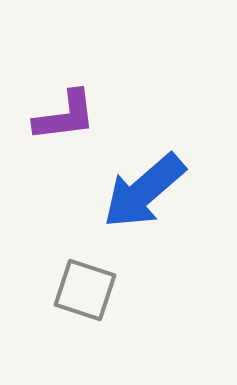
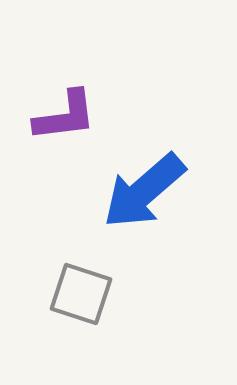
gray square: moved 4 px left, 4 px down
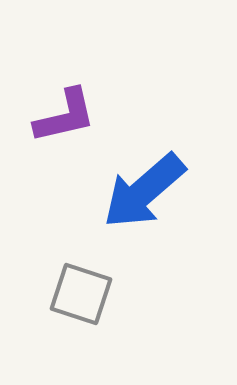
purple L-shape: rotated 6 degrees counterclockwise
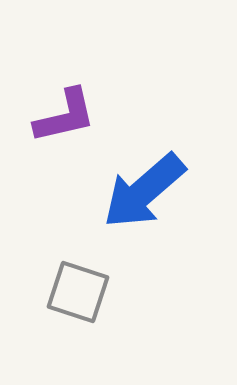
gray square: moved 3 px left, 2 px up
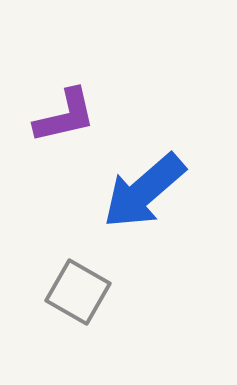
gray square: rotated 12 degrees clockwise
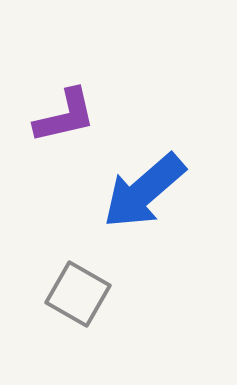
gray square: moved 2 px down
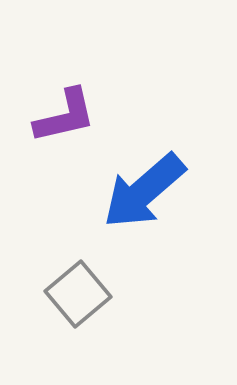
gray square: rotated 20 degrees clockwise
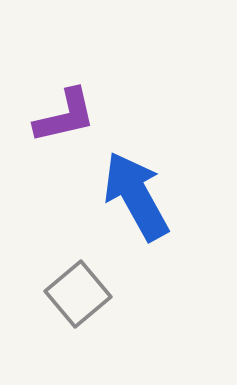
blue arrow: moved 8 px left, 5 px down; rotated 102 degrees clockwise
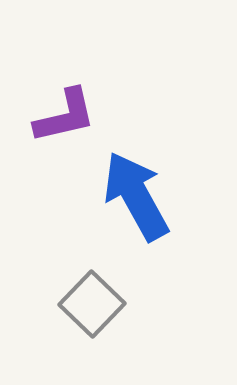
gray square: moved 14 px right, 10 px down; rotated 6 degrees counterclockwise
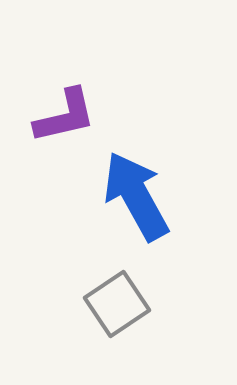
gray square: moved 25 px right; rotated 12 degrees clockwise
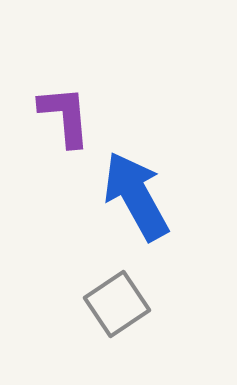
purple L-shape: rotated 82 degrees counterclockwise
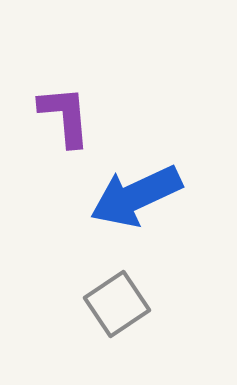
blue arrow: rotated 86 degrees counterclockwise
